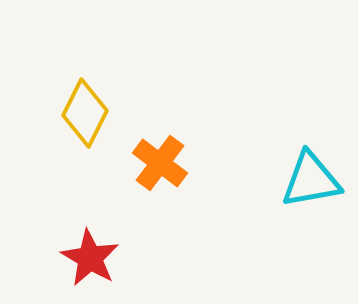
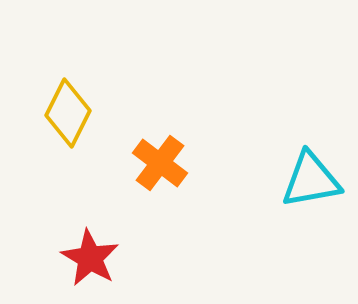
yellow diamond: moved 17 px left
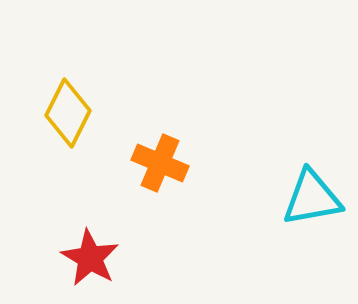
orange cross: rotated 14 degrees counterclockwise
cyan triangle: moved 1 px right, 18 px down
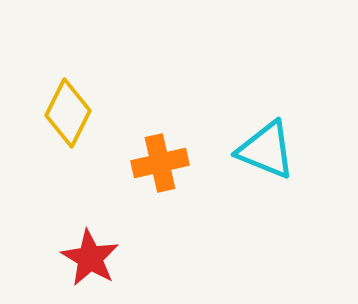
orange cross: rotated 36 degrees counterclockwise
cyan triangle: moved 46 px left, 48 px up; rotated 32 degrees clockwise
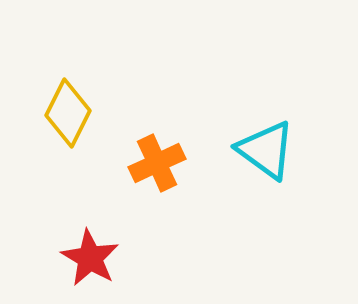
cyan triangle: rotated 14 degrees clockwise
orange cross: moved 3 px left; rotated 12 degrees counterclockwise
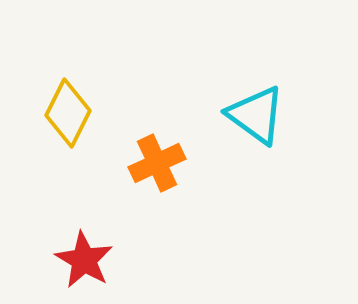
cyan triangle: moved 10 px left, 35 px up
red star: moved 6 px left, 2 px down
